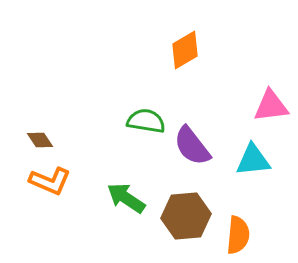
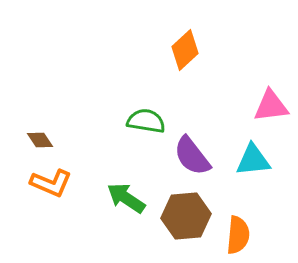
orange diamond: rotated 12 degrees counterclockwise
purple semicircle: moved 10 px down
orange L-shape: moved 1 px right, 2 px down
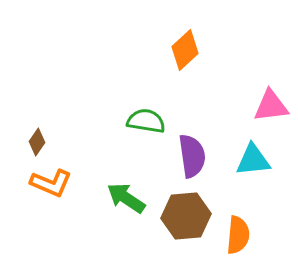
brown diamond: moved 3 px left, 2 px down; rotated 68 degrees clockwise
purple semicircle: rotated 150 degrees counterclockwise
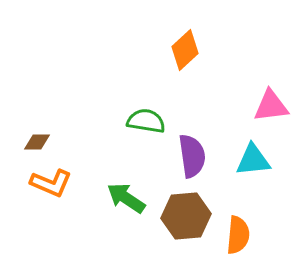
brown diamond: rotated 56 degrees clockwise
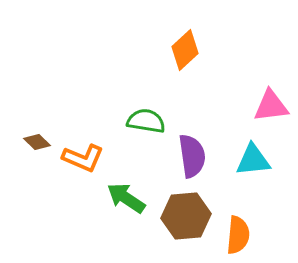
brown diamond: rotated 44 degrees clockwise
orange L-shape: moved 32 px right, 25 px up
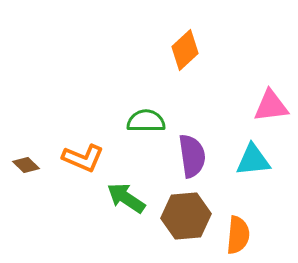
green semicircle: rotated 9 degrees counterclockwise
brown diamond: moved 11 px left, 23 px down
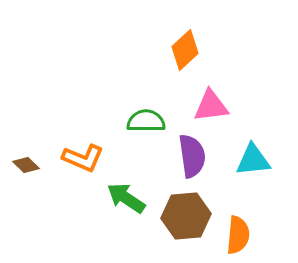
pink triangle: moved 60 px left
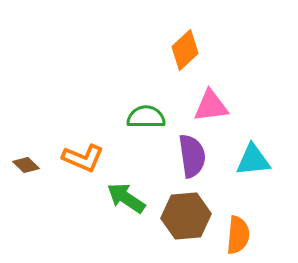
green semicircle: moved 4 px up
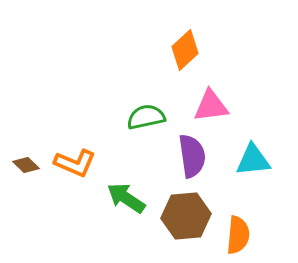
green semicircle: rotated 12 degrees counterclockwise
orange L-shape: moved 8 px left, 5 px down
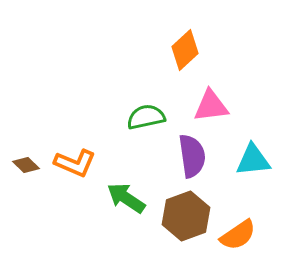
brown hexagon: rotated 15 degrees counterclockwise
orange semicircle: rotated 51 degrees clockwise
